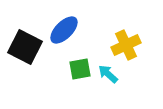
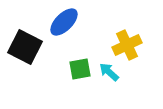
blue ellipse: moved 8 px up
yellow cross: moved 1 px right
cyan arrow: moved 1 px right, 2 px up
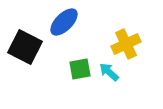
yellow cross: moved 1 px left, 1 px up
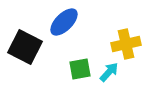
yellow cross: rotated 12 degrees clockwise
cyan arrow: rotated 90 degrees clockwise
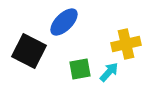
black square: moved 4 px right, 4 px down
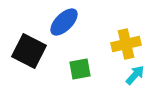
cyan arrow: moved 26 px right, 3 px down
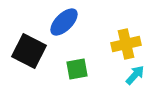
green square: moved 3 px left
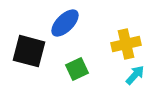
blue ellipse: moved 1 px right, 1 px down
black square: rotated 12 degrees counterclockwise
green square: rotated 15 degrees counterclockwise
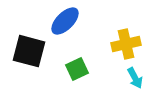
blue ellipse: moved 2 px up
cyan arrow: moved 3 px down; rotated 110 degrees clockwise
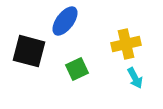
blue ellipse: rotated 8 degrees counterclockwise
